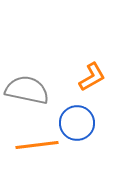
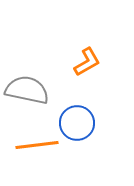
orange L-shape: moved 5 px left, 15 px up
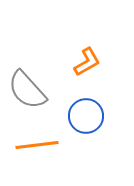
gray semicircle: rotated 144 degrees counterclockwise
blue circle: moved 9 px right, 7 px up
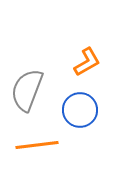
gray semicircle: rotated 63 degrees clockwise
blue circle: moved 6 px left, 6 px up
